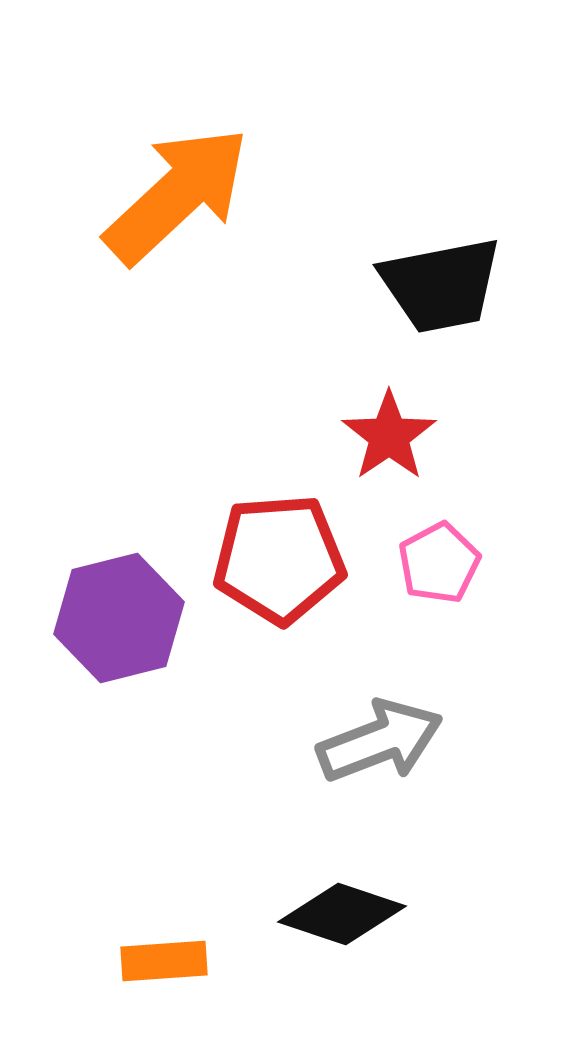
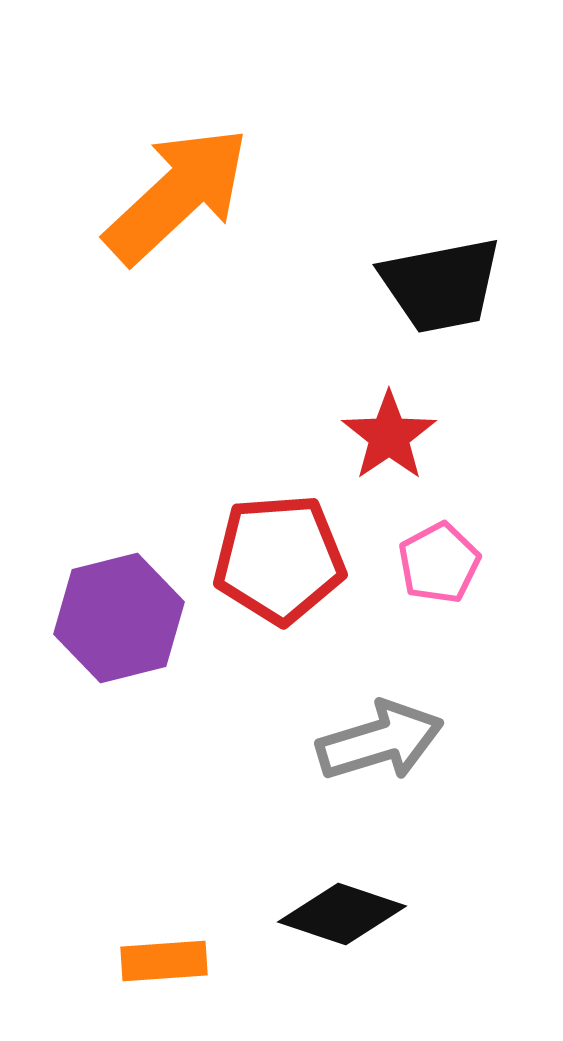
gray arrow: rotated 4 degrees clockwise
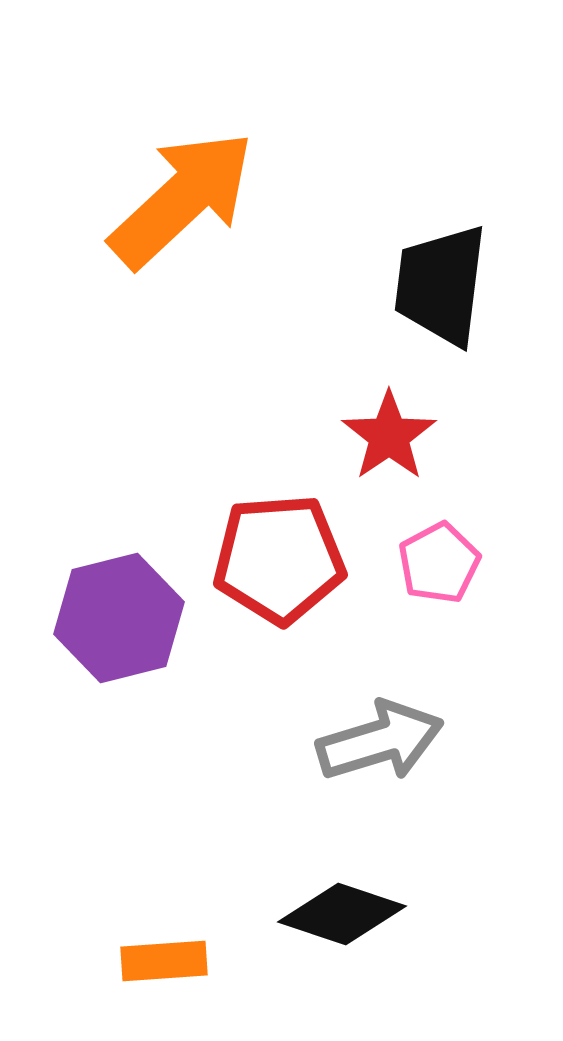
orange arrow: moved 5 px right, 4 px down
black trapezoid: rotated 108 degrees clockwise
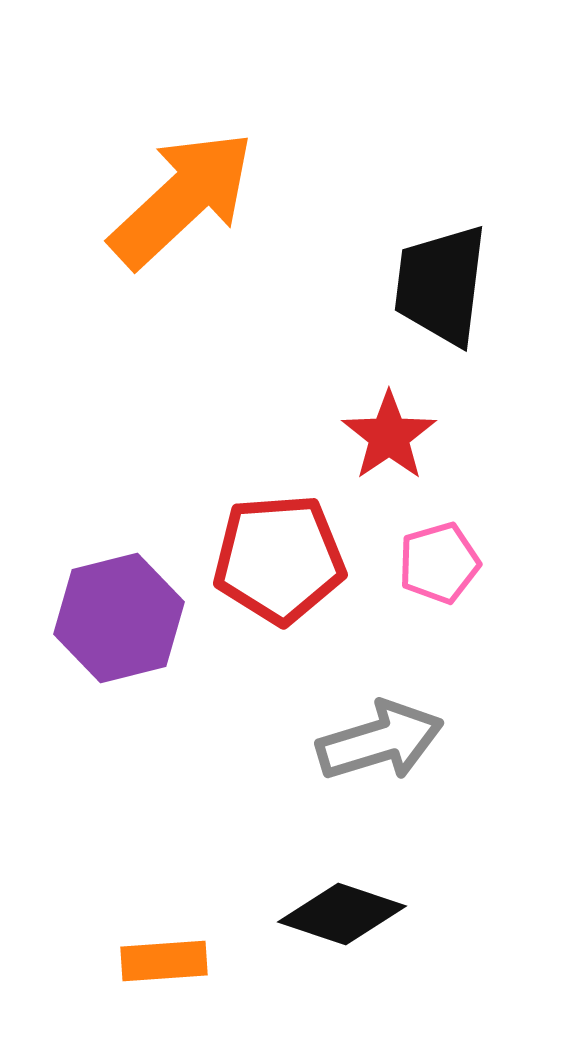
pink pentagon: rotated 12 degrees clockwise
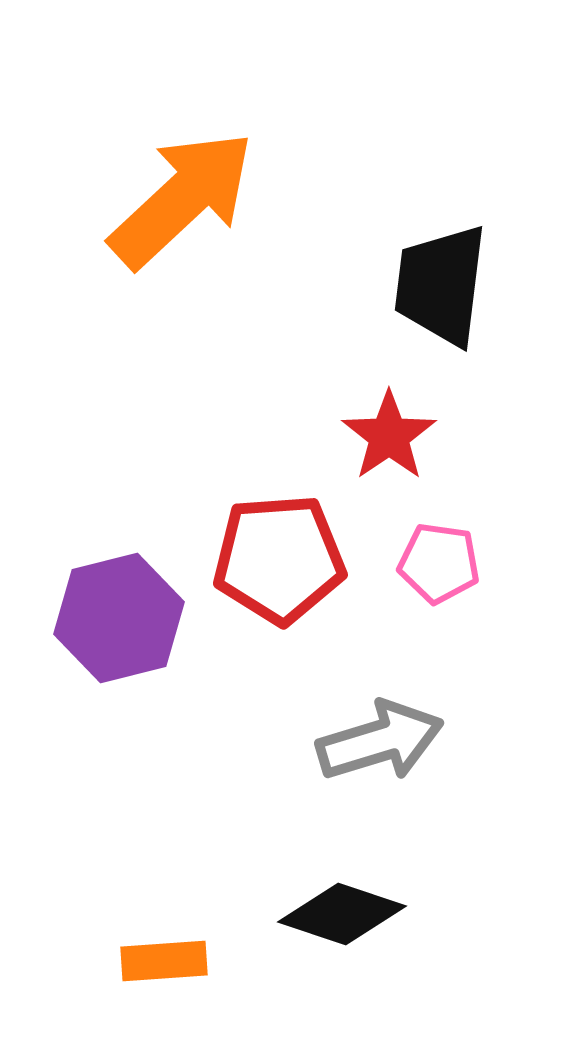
pink pentagon: rotated 24 degrees clockwise
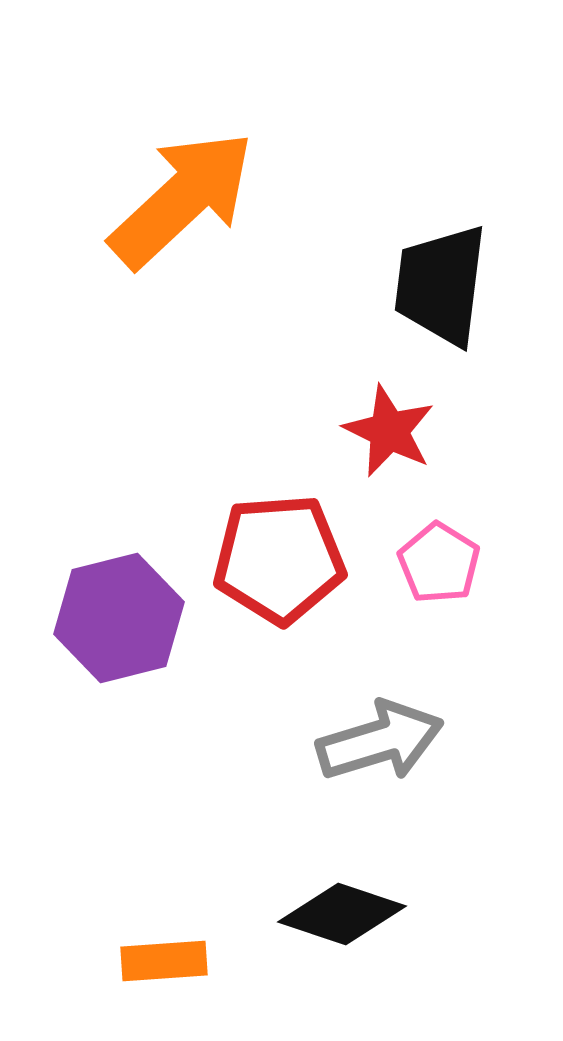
red star: moved 5 px up; rotated 12 degrees counterclockwise
pink pentagon: rotated 24 degrees clockwise
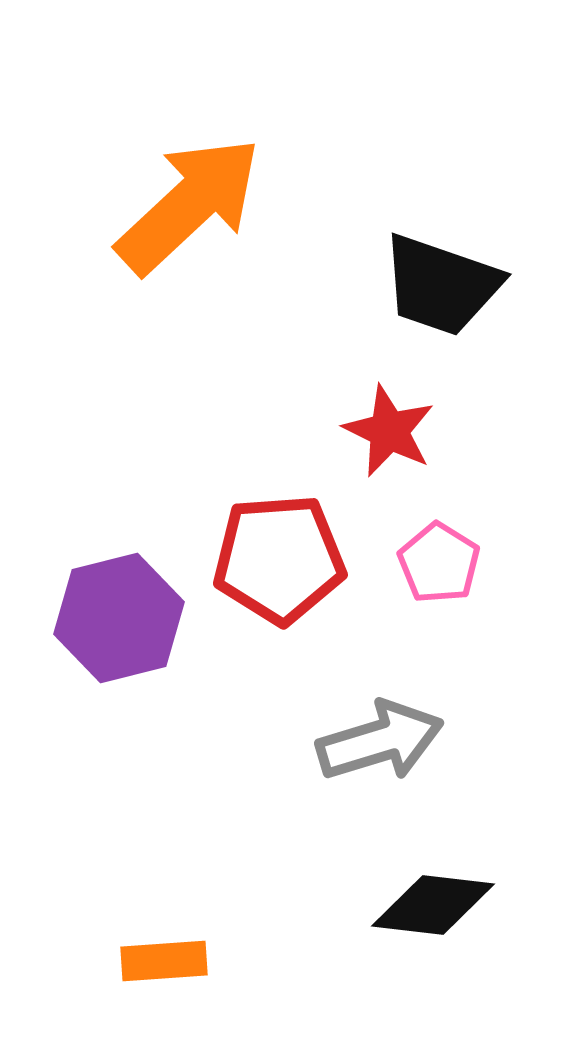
orange arrow: moved 7 px right, 6 px down
black trapezoid: rotated 78 degrees counterclockwise
black diamond: moved 91 px right, 9 px up; rotated 12 degrees counterclockwise
